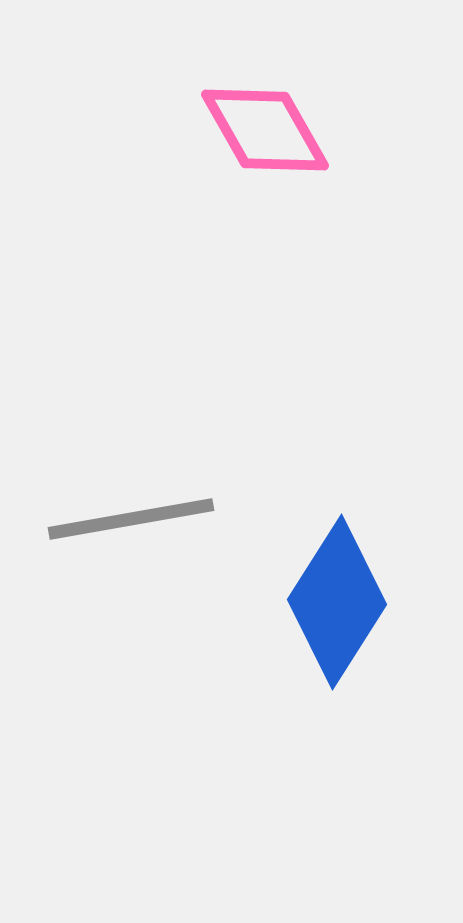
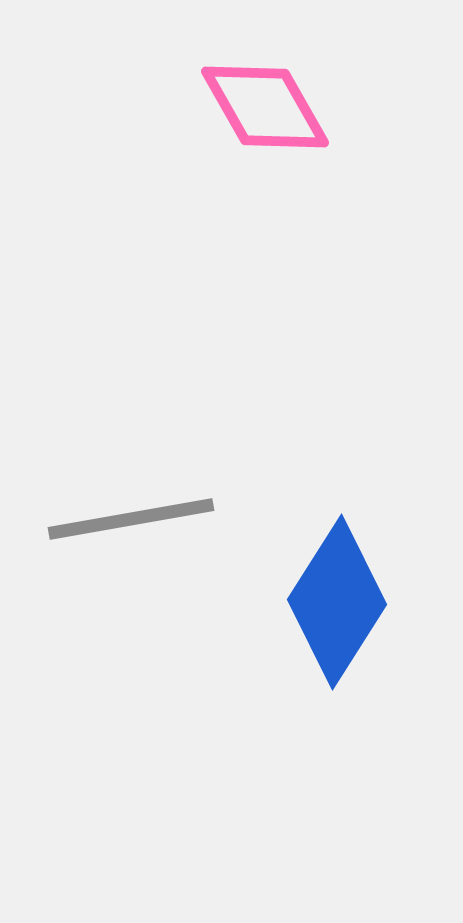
pink diamond: moved 23 px up
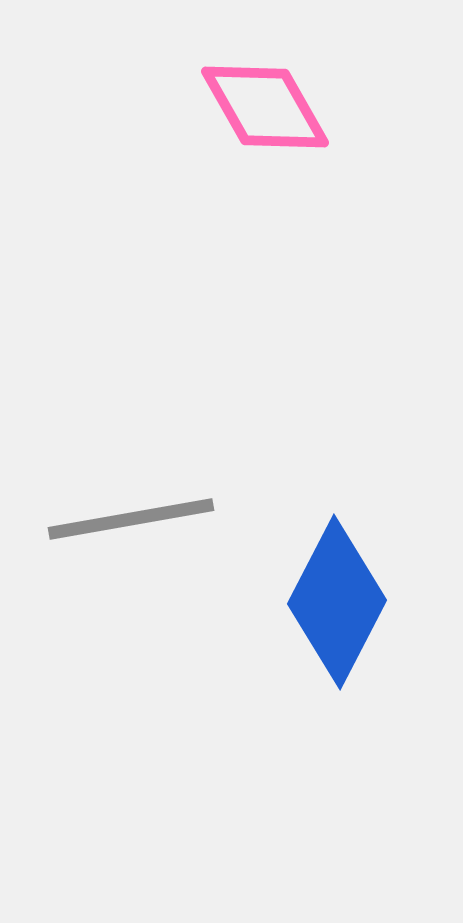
blue diamond: rotated 5 degrees counterclockwise
